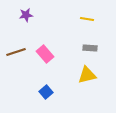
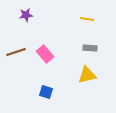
blue square: rotated 32 degrees counterclockwise
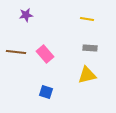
brown line: rotated 24 degrees clockwise
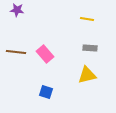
purple star: moved 9 px left, 5 px up; rotated 16 degrees clockwise
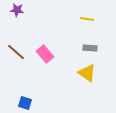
brown line: rotated 36 degrees clockwise
yellow triangle: moved 2 px up; rotated 48 degrees clockwise
blue square: moved 21 px left, 11 px down
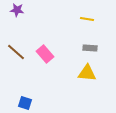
yellow triangle: rotated 30 degrees counterclockwise
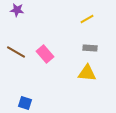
yellow line: rotated 40 degrees counterclockwise
brown line: rotated 12 degrees counterclockwise
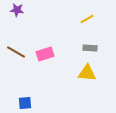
pink rectangle: rotated 66 degrees counterclockwise
blue square: rotated 24 degrees counterclockwise
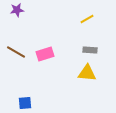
purple star: rotated 16 degrees counterclockwise
gray rectangle: moved 2 px down
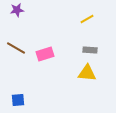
brown line: moved 4 px up
blue square: moved 7 px left, 3 px up
